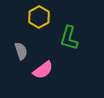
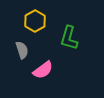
yellow hexagon: moved 4 px left, 4 px down
gray semicircle: moved 1 px right, 1 px up
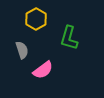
yellow hexagon: moved 1 px right, 2 px up
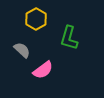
gray semicircle: rotated 30 degrees counterclockwise
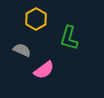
gray semicircle: rotated 18 degrees counterclockwise
pink semicircle: moved 1 px right
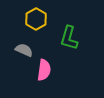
gray semicircle: moved 2 px right
pink semicircle: rotated 45 degrees counterclockwise
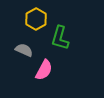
green L-shape: moved 9 px left
pink semicircle: rotated 20 degrees clockwise
